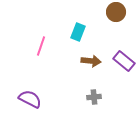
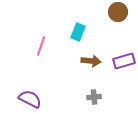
brown circle: moved 2 px right
purple rectangle: rotated 55 degrees counterclockwise
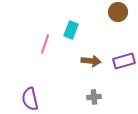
cyan rectangle: moved 7 px left, 2 px up
pink line: moved 4 px right, 2 px up
purple semicircle: rotated 130 degrees counterclockwise
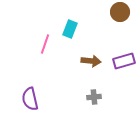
brown circle: moved 2 px right
cyan rectangle: moved 1 px left, 1 px up
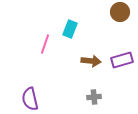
purple rectangle: moved 2 px left, 1 px up
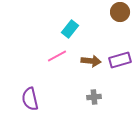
cyan rectangle: rotated 18 degrees clockwise
pink line: moved 12 px right, 12 px down; rotated 42 degrees clockwise
purple rectangle: moved 2 px left
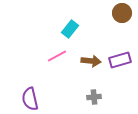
brown circle: moved 2 px right, 1 px down
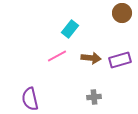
brown arrow: moved 3 px up
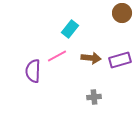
purple semicircle: moved 3 px right, 28 px up; rotated 15 degrees clockwise
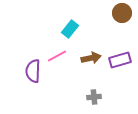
brown arrow: rotated 18 degrees counterclockwise
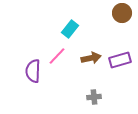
pink line: rotated 18 degrees counterclockwise
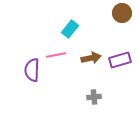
pink line: moved 1 px left, 1 px up; rotated 36 degrees clockwise
purple semicircle: moved 1 px left, 1 px up
